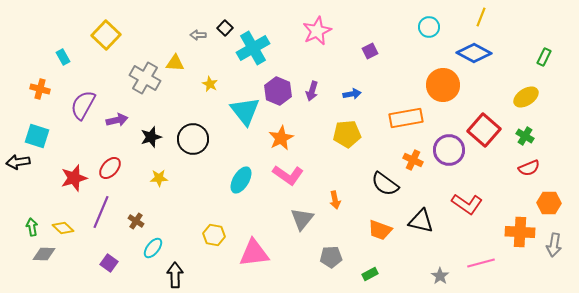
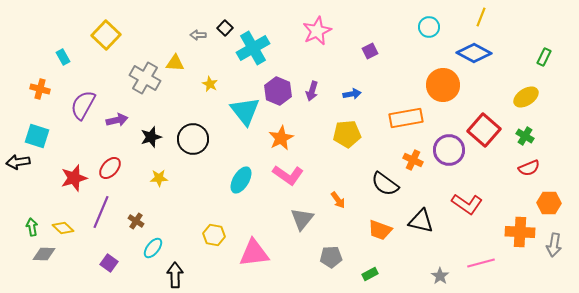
orange arrow at (335, 200): moved 3 px right; rotated 24 degrees counterclockwise
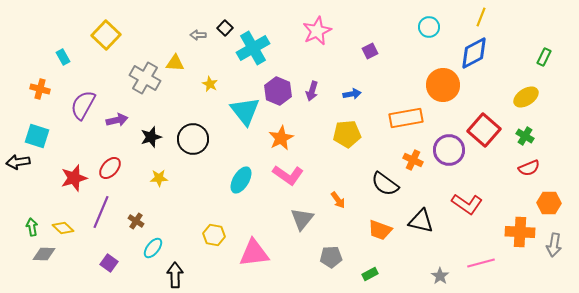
blue diamond at (474, 53): rotated 56 degrees counterclockwise
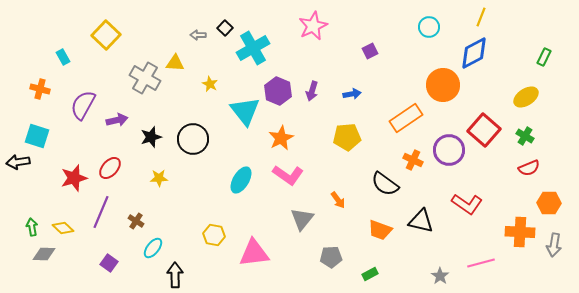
pink star at (317, 31): moved 4 px left, 5 px up
orange rectangle at (406, 118): rotated 24 degrees counterclockwise
yellow pentagon at (347, 134): moved 3 px down
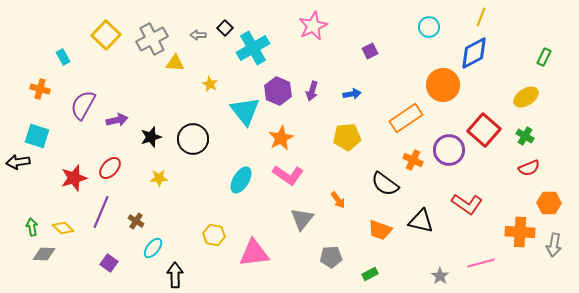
gray cross at (145, 78): moved 7 px right, 39 px up; rotated 32 degrees clockwise
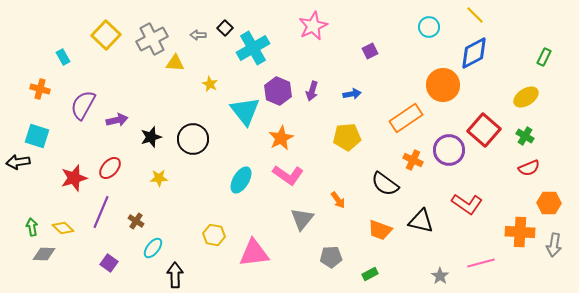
yellow line at (481, 17): moved 6 px left, 2 px up; rotated 66 degrees counterclockwise
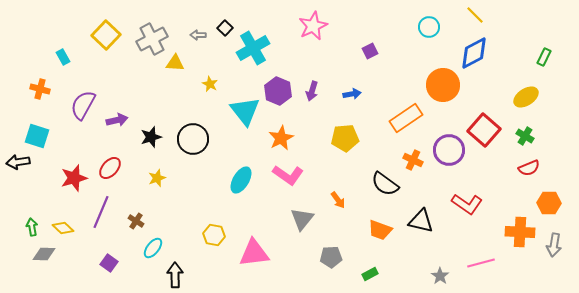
yellow pentagon at (347, 137): moved 2 px left, 1 px down
yellow star at (159, 178): moved 2 px left; rotated 18 degrees counterclockwise
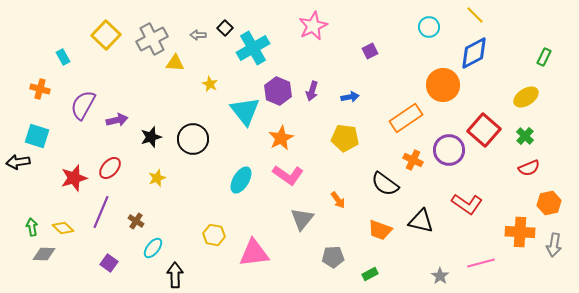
blue arrow at (352, 94): moved 2 px left, 3 px down
green cross at (525, 136): rotated 12 degrees clockwise
yellow pentagon at (345, 138): rotated 12 degrees clockwise
orange hexagon at (549, 203): rotated 15 degrees counterclockwise
gray pentagon at (331, 257): moved 2 px right
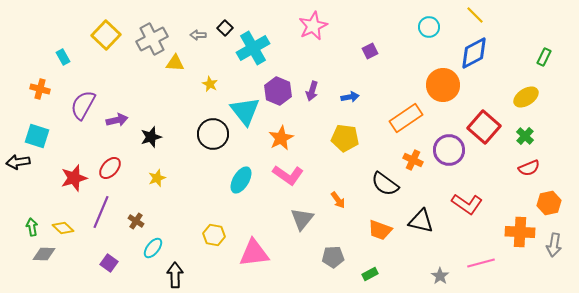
red square at (484, 130): moved 3 px up
black circle at (193, 139): moved 20 px right, 5 px up
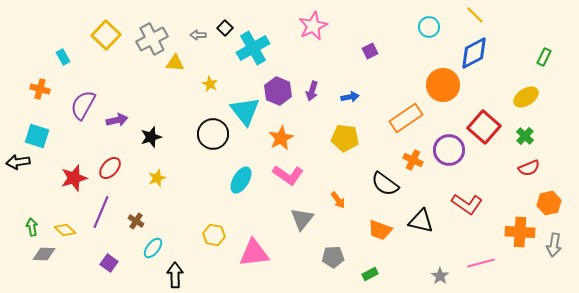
yellow diamond at (63, 228): moved 2 px right, 2 px down
